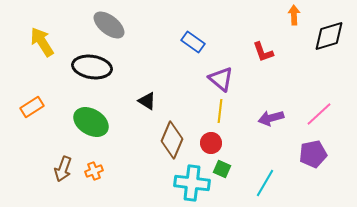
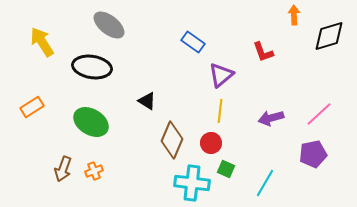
purple triangle: moved 4 px up; rotated 40 degrees clockwise
green square: moved 4 px right
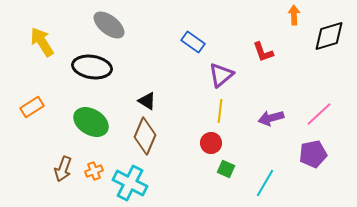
brown diamond: moved 27 px left, 4 px up
cyan cross: moved 62 px left; rotated 20 degrees clockwise
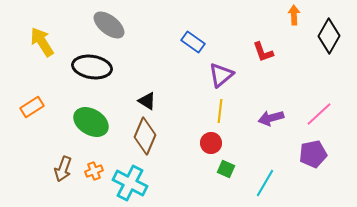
black diamond: rotated 44 degrees counterclockwise
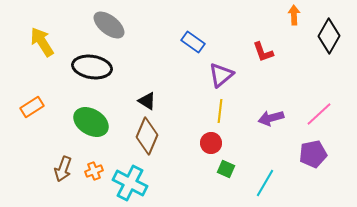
brown diamond: moved 2 px right
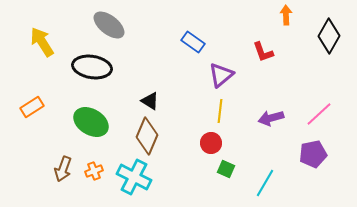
orange arrow: moved 8 px left
black triangle: moved 3 px right
cyan cross: moved 4 px right, 6 px up
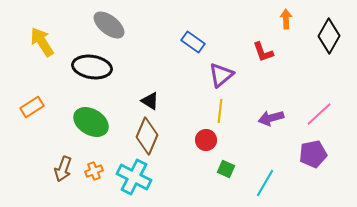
orange arrow: moved 4 px down
red circle: moved 5 px left, 3 px up
